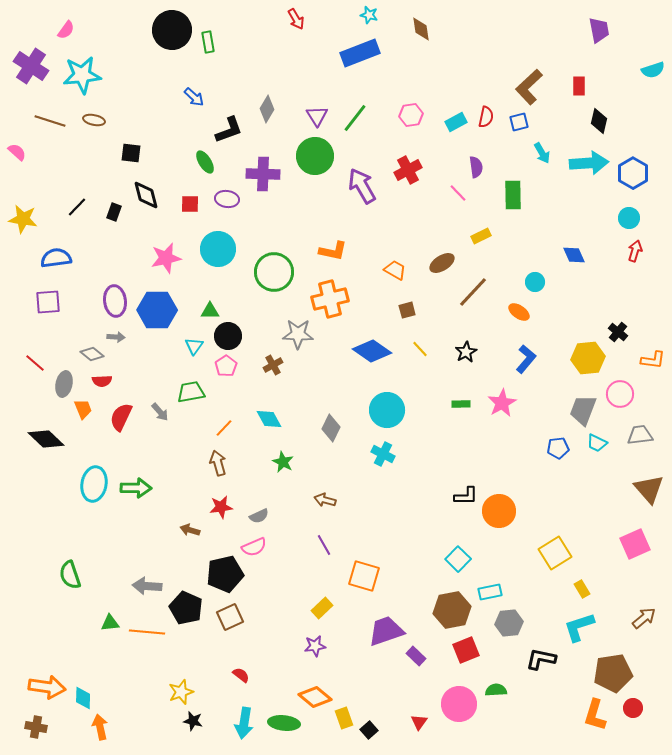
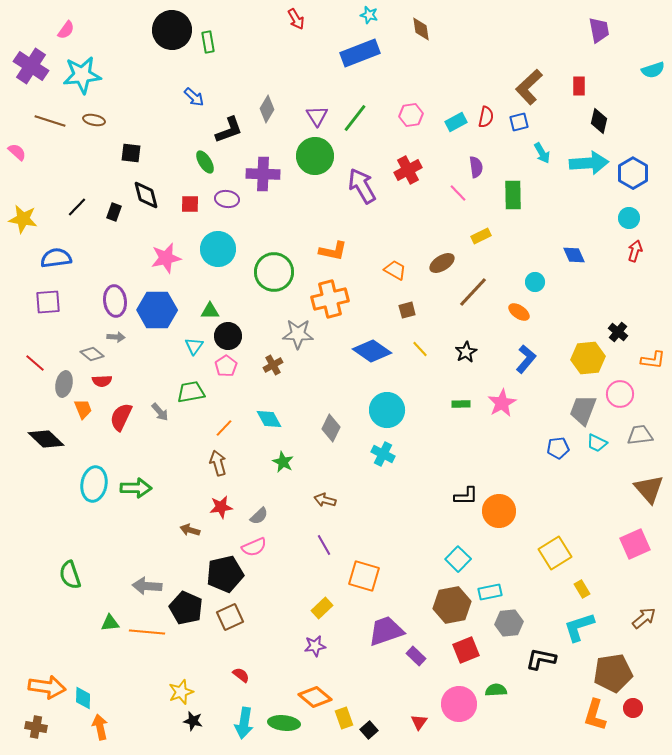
gray semicircle at (259, 516): rotated 18 degrees counterclockwise
brown hexagon at (452, 610): moved 5 px up
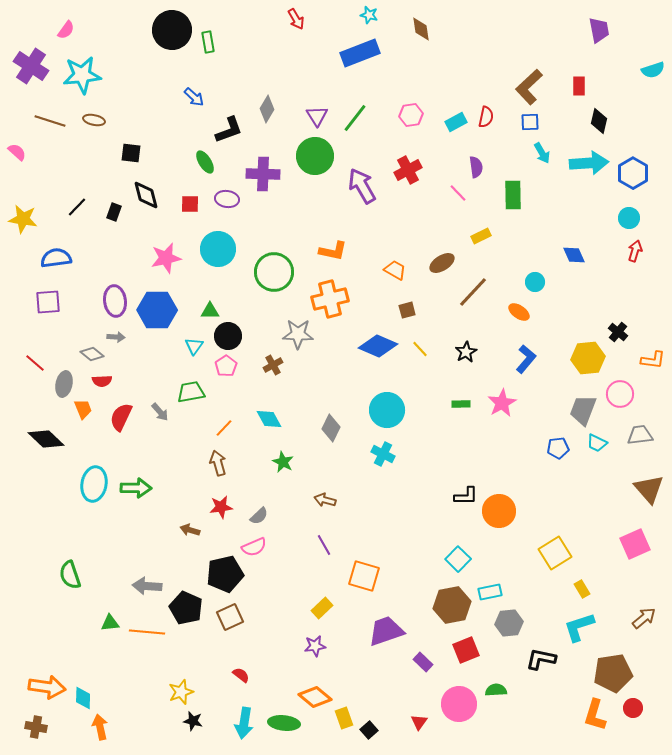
blue square at (519, 122): moved 11 px right; rotated 12 degrees clockwise
blue diamond at (372, 351): moved 6 px right, 5 px up; rotated 12 degrees counterclockwise
purple rectangle at (416, 656): moved 7 px right, 6 px down
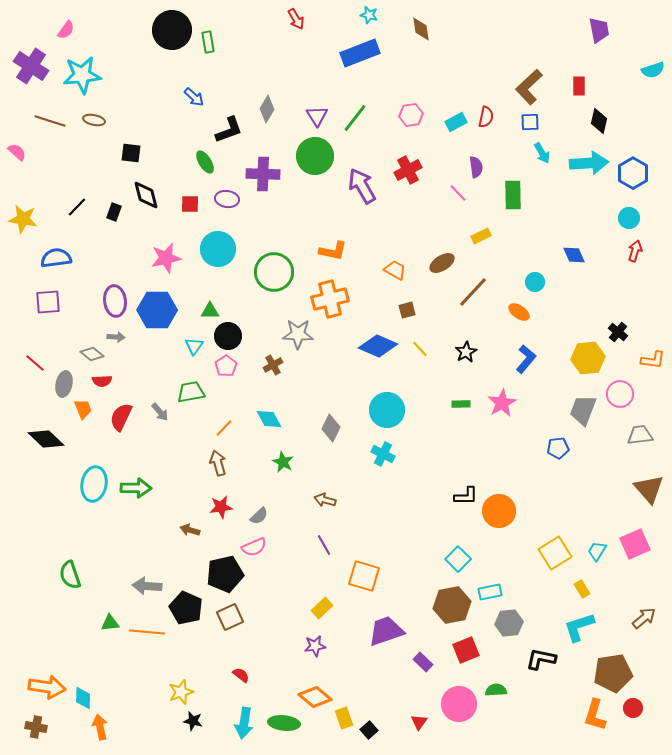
cyan trapezoid at (597, 443): moved 108 px down; rotated 95 degrees clockwise
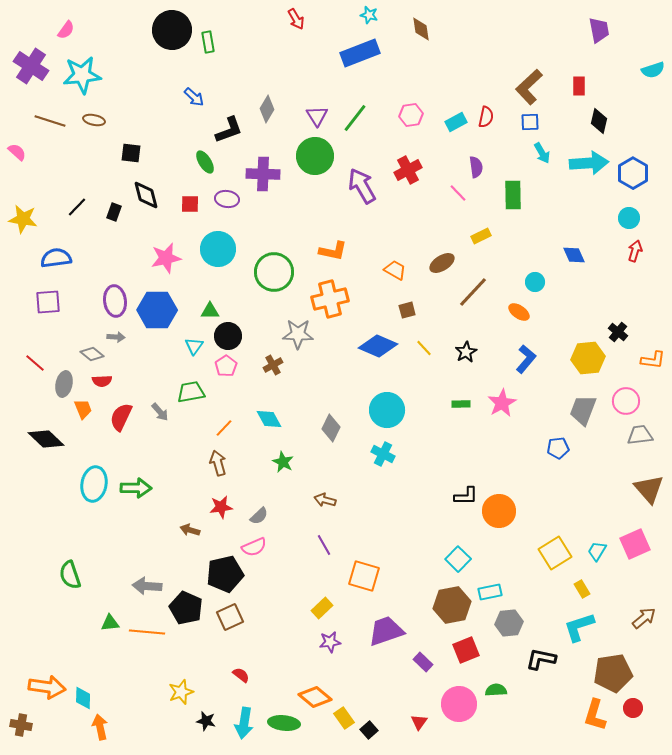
yellow line at (420, 349): moved 4 px right, 1 px up
pink circle at (620, 394): moved 6 px right, 7 px down
purple star at (315, 646): moved 15 px right, 4 px up
yellow rectangle at (344, 718): rotated 15 degrees counterclockwise
black star at (193, 721): moved 13 px right
brown cross at (36, 727): moved 15 px left, 2 px up
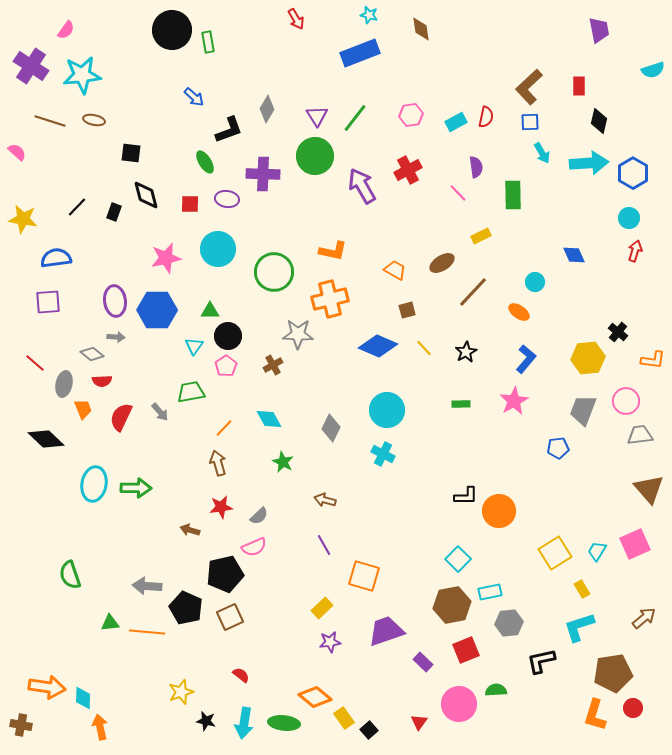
pink star at (502, 403): moved 12 px right, 2 px up
black L-shape at (541, 659): moved 2 px down; rotated 24 degrees counterclockwise
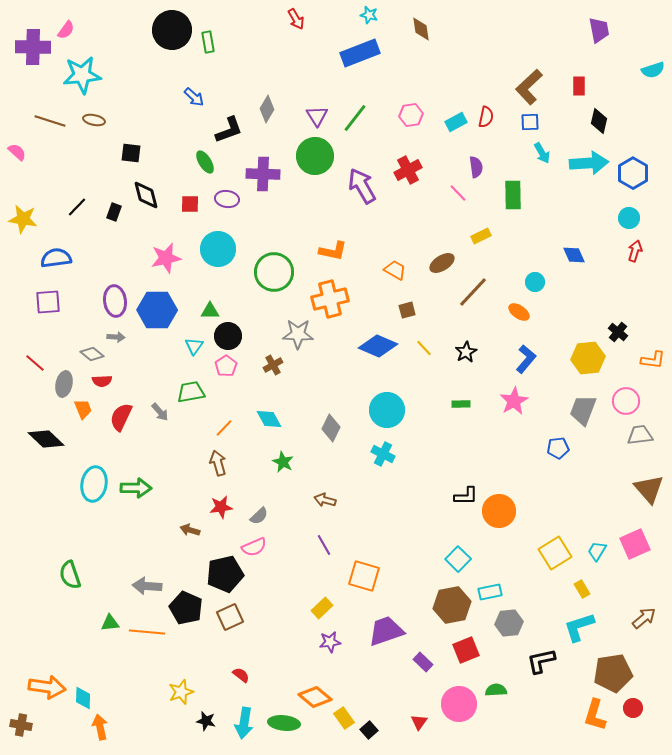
purple cross at (31, 66): moved 2 px right, 19 px up; rotated 32 degrees counterclockwise
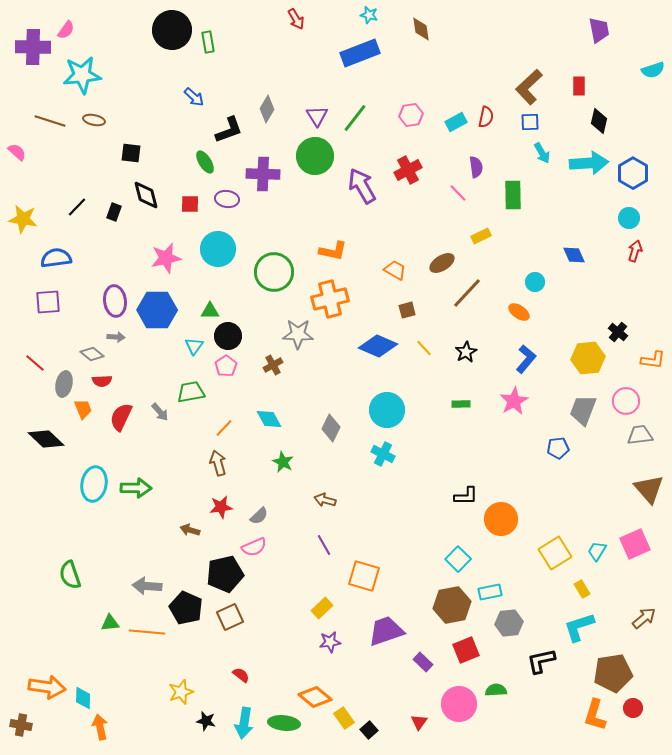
brown line at (473, 292): moved 6 px left, 1 px down
orange circle at (499, 511): moved 2 px right, 8 px down
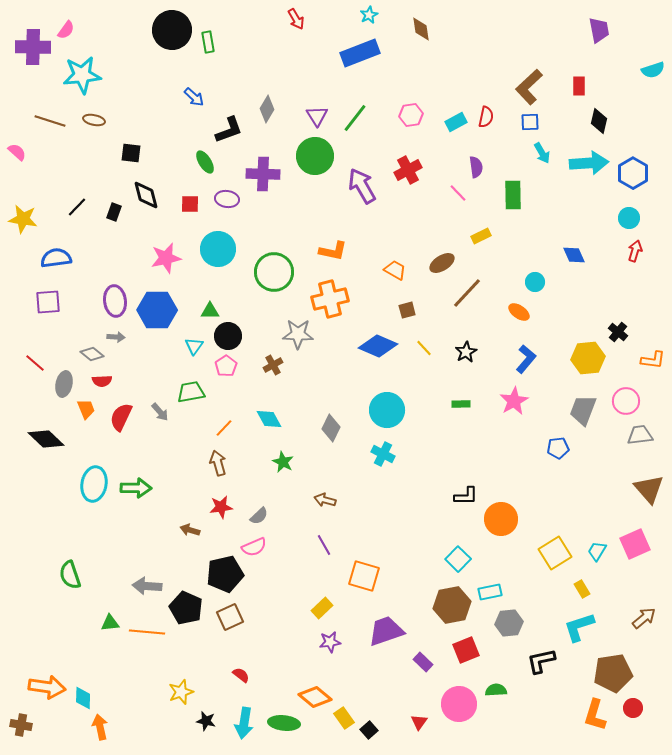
cyan star at (369, 15): rotated 30 degrees clockwise
orange trapezoid at (83, 409): moved 3 px right
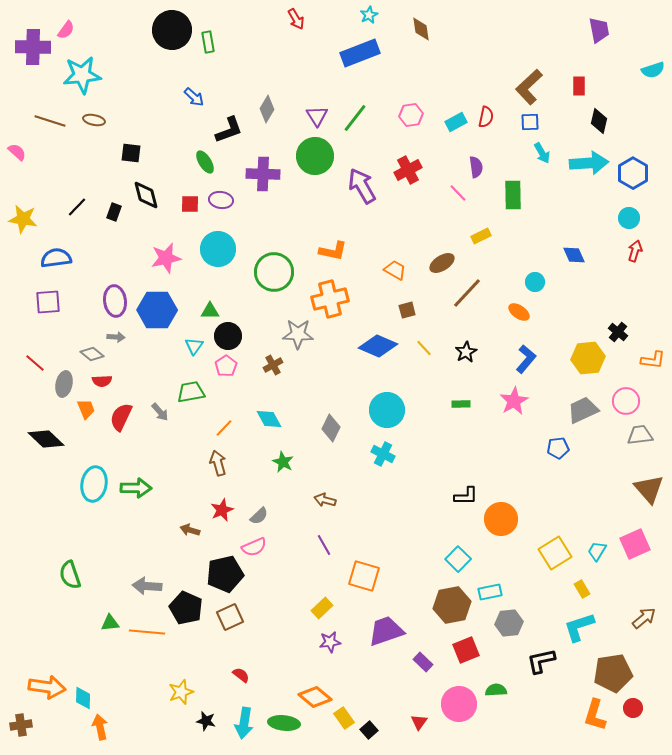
purple ellipse at (227, 199): moved 6 px left, 1 px down
gray trapezoid at (583, 410): rotated 44 degrees clockwise
red star at (221, 507): moved 1 px right, 3 px down; rotated 15 degrees counterclockwise
brown cross at (21, 725): rotated 20 degrees counterclockwise
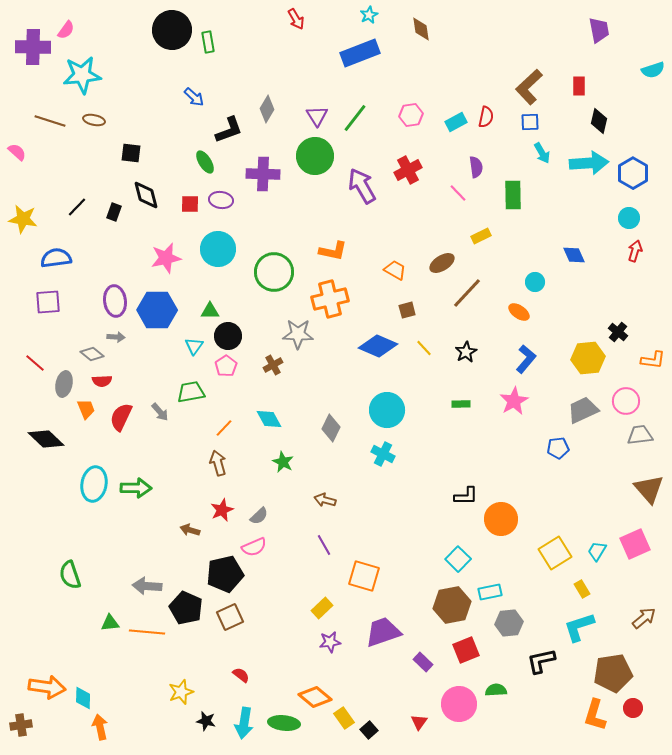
purple trapezoid at (386, 631): moved 3 px left, 1 px down
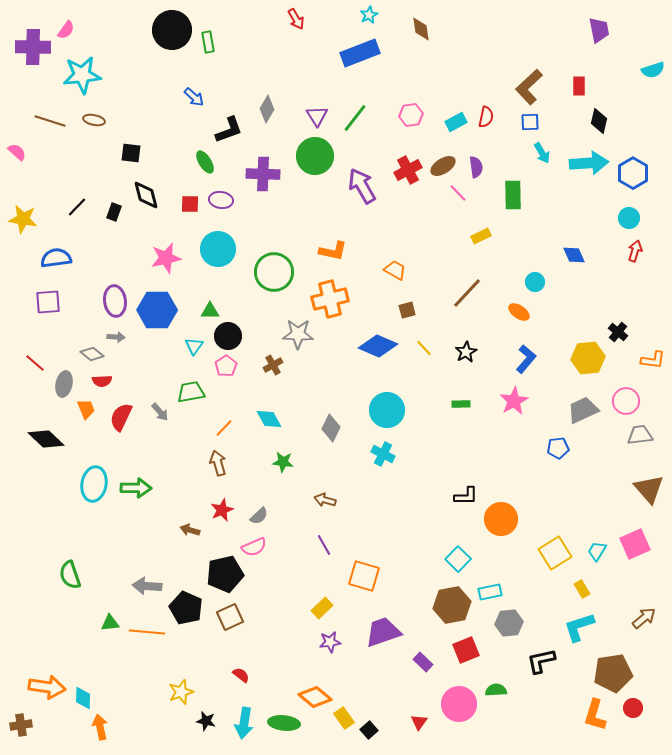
brown ellipse at (442, 263): moved 1 px right, 97 px up
green star at (283, 462): rotated 20 degrees counterclockwise
